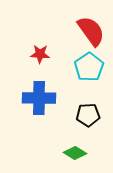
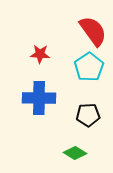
red semicircle: moved 2 px right
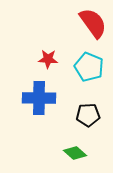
red semicircle: moved 8 px up
red star: moved 8 px right, 5 px down
cyan pentagon: rotated 16 degrees counterclockwise
green diamond: rotated 10 degrees clockwise
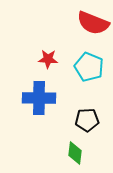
red semicircle: rotated 148 degrees clockwise
black pentagon: moved 1 px left, 5 px down
green diamond: rotated 55 degrees clockwise
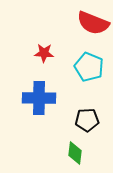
red star: moved 4 px left, 6 px up
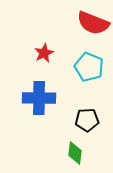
red star: rotated 30 degrees counterclockwise
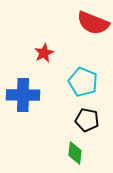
cyan pentagon: moved 6 px left, 15 px down
blue cross: moved 16 px left, 3 px up
black pentagon: rotated 15 degrees clockwise
